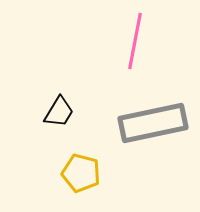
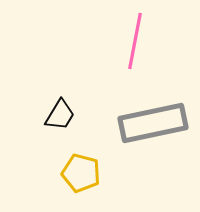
black trapezoid: moved 1 px right, 3 px down
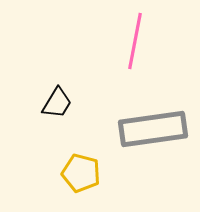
black trapezoid: moved 3 px left, 12 px up
gray rectangle: moved 6 px down; rotated 4 degrees clockwise
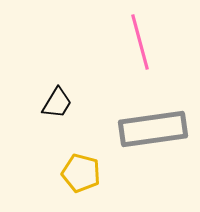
pink line: moved 5 px right, 1 px down; rotated 26 degrees counterclockwise
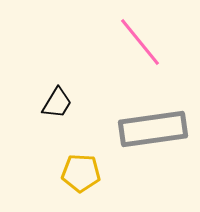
pink line: rotated 24 degrees counterclockwise
yellow pentagon: rotated 12 degrees counterclockwise
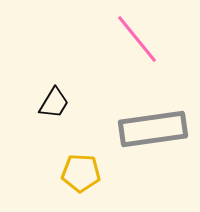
pink line: moved 3 px left, 3 px up
black trapezoid: moved 3 px left
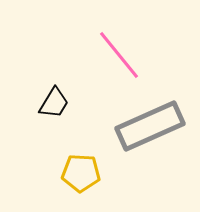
pink line: moved 18 px left, 16 px down
gray rectangle: moved 3 px left, 3 px up; rotated 16 degrees counterclockwise
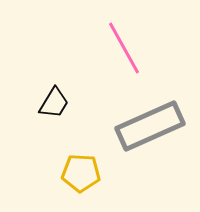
pink line: moved 5 px right, 7 px up; rotated 10 degrees clockwise
